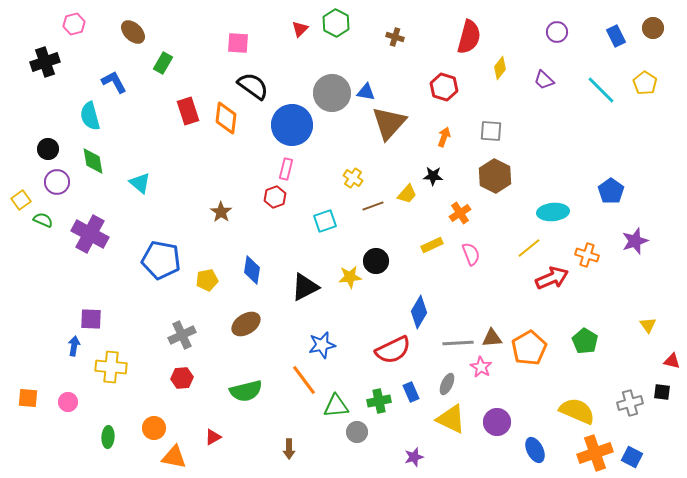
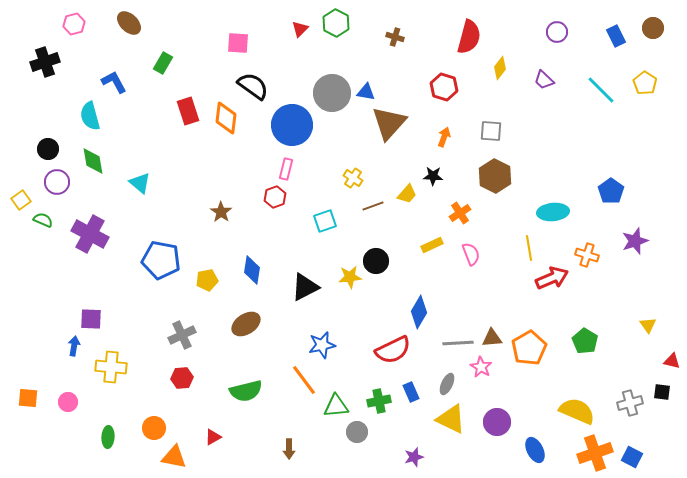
brown ellipse at (133, 32): moved 4 px left, 9 px up
yellow line at (529, 248): rotated 60 degrees counterclockwise
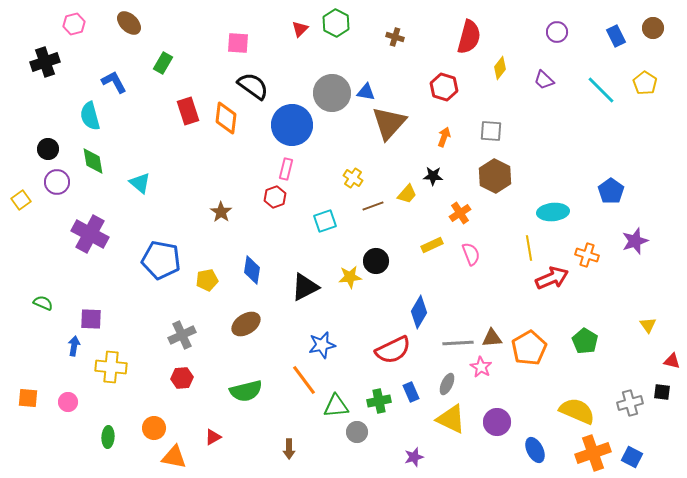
green semicircle at (43, 220): moved 83 px down
orange cross at (595, 453): moved 2 px left
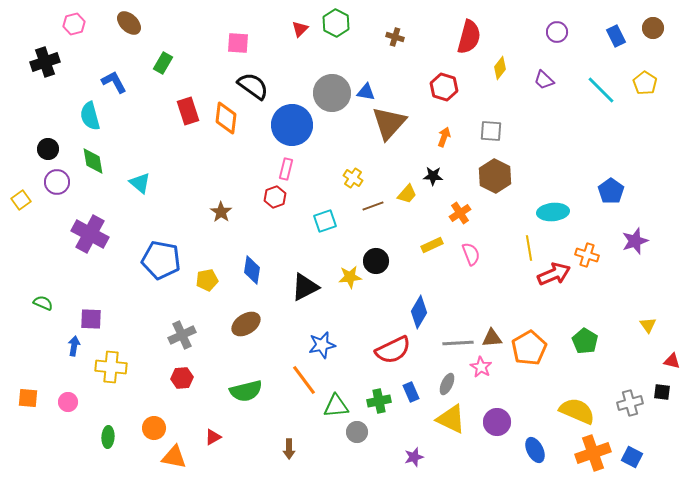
red arrow at (552, 278): moved 2 px right, 4 px up
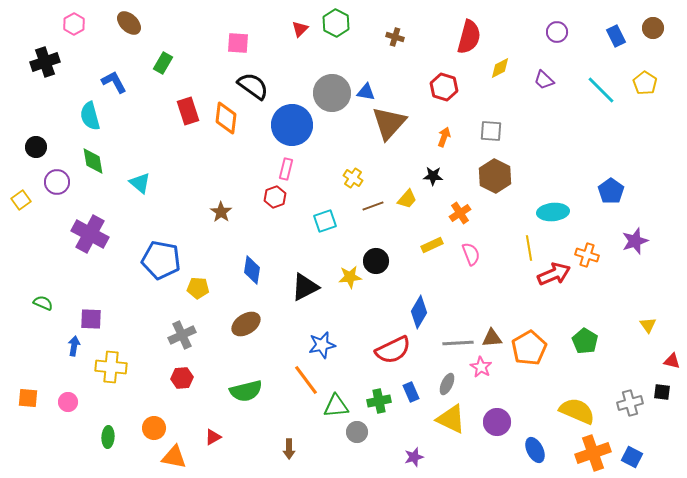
pink hexagon at (74, 24): rotated 15 degrees counterclockwise
yellow diamond at (500, 68): rotated 25 degrees clockwise
black circle at (48, 149): moved 12 px left, 2 px up
yellow trapezoid at (407, 194): moved 5 px down
yellow pentagon at (207, 280): moved 9 px left, 8 px down; rotated 15 degrees clockwise
orange line at (304, 380): moved 2 px right
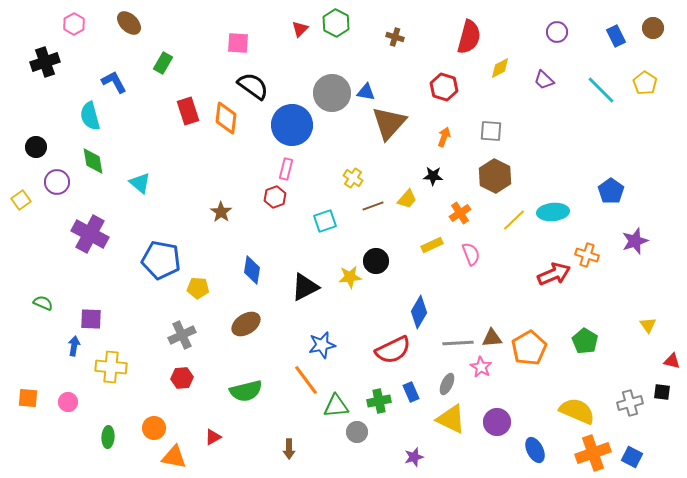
yellow line at (529, 248): moved 15 px left, 28 px up; rotated 55 degrees clockwise
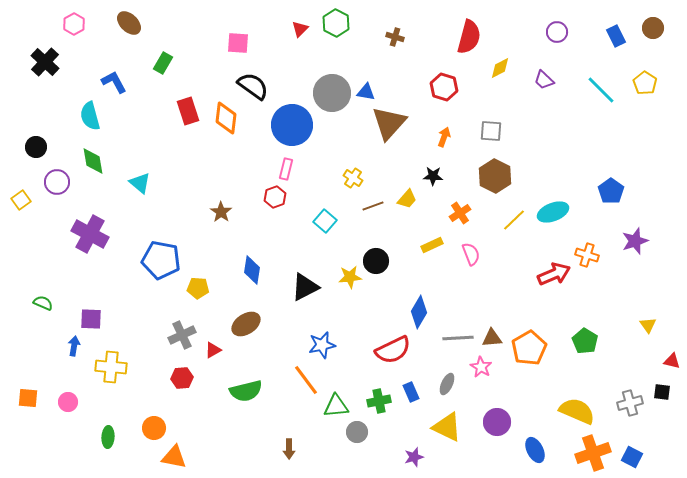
black cross at (45, 62): rotated 28 degrees counterclockwise
cyan ellipse at (553, 212): rotated 16 degrees counterclockwise
cyan square at (325, 221): rotated 30 degrees counterclockwise
gray line at (458, 343): moved 5 px up
yellow triangle at (451, 419): moved 4 px left, 8 px down
red triangle at (213, 437): moved 87 px up
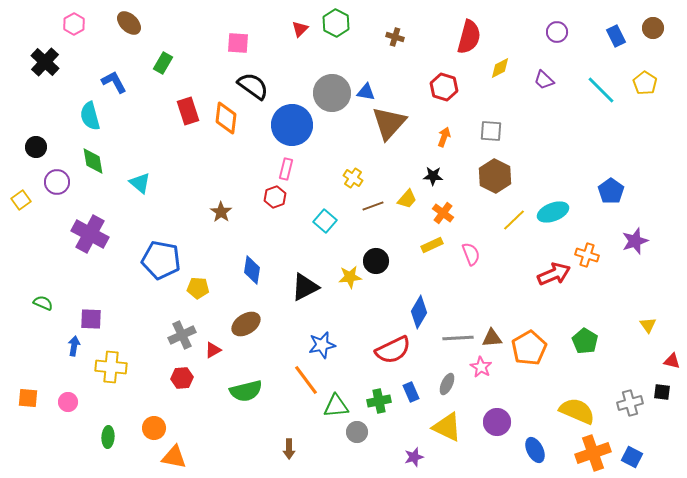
orange cross at (460, 213): moved 17 px left; rotated 20 degrees counterclockwise
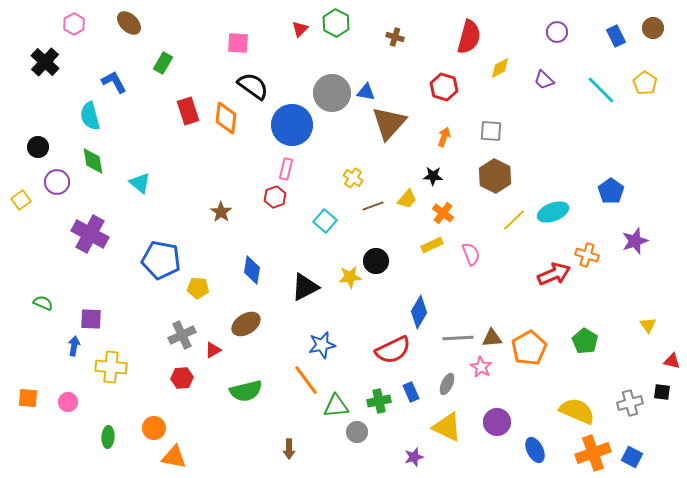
black circle at (36, 147): moved 2 px right
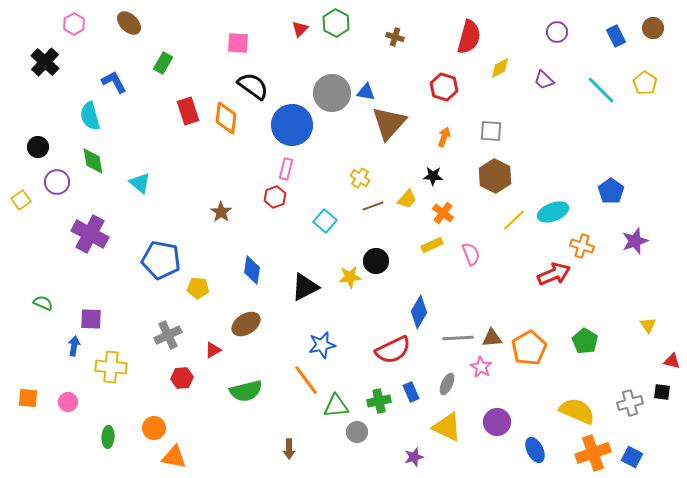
yellow cross at (353, 178): moved 7 px right
orange cross at (587, 255): moved 5 px left, 9 px up
gray cross at (182, 335): moved 14 px left
